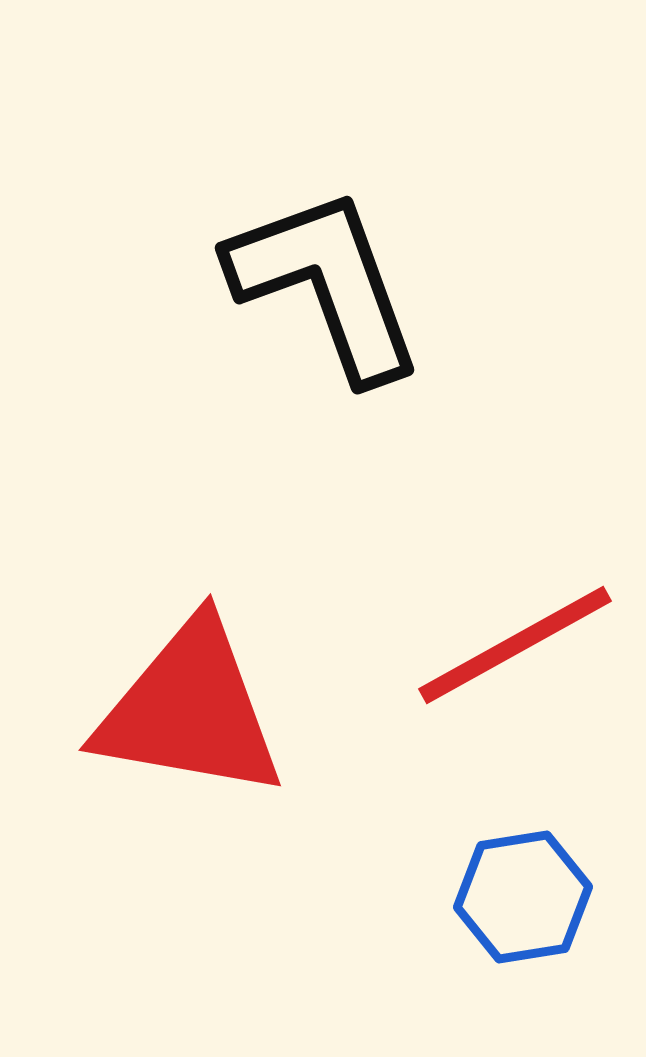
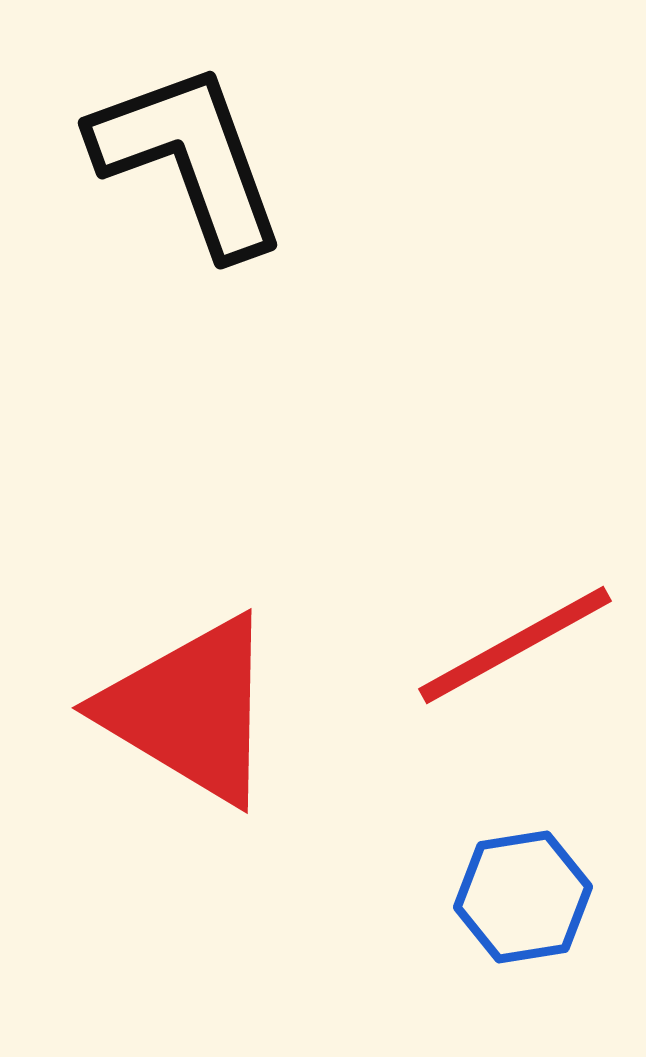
black L-shape: moved 137 px left, 125 px up
red triangle: rotated 21 degrees clockwise
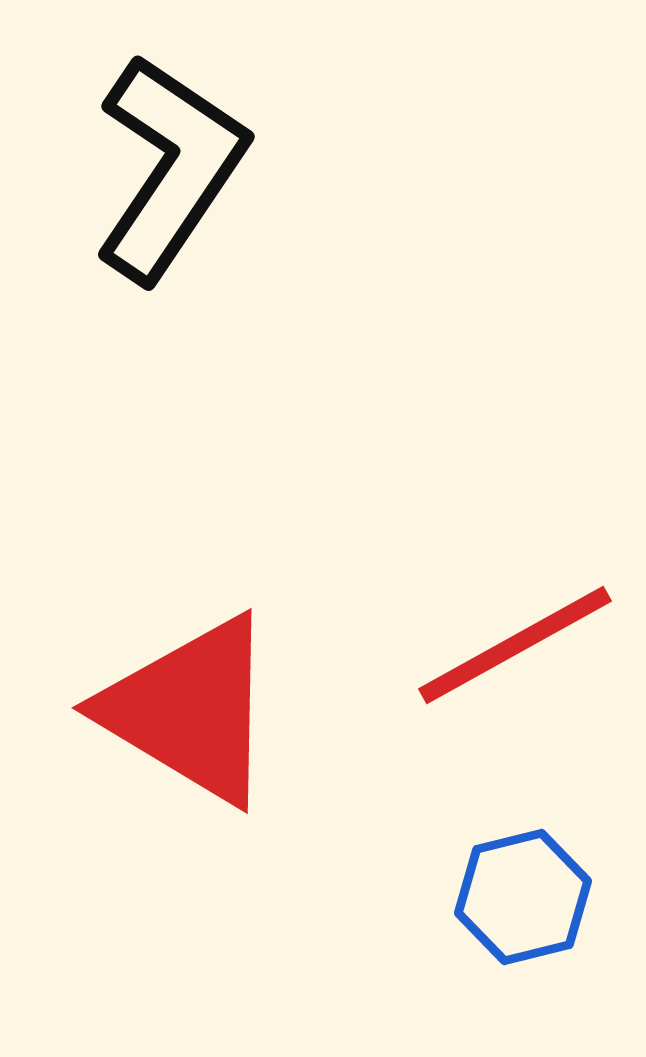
black L-shape: moved 19 px left, 9 px down; rotated 54 degrees clockwise
blue hexagon: rotated 5 degrees counterclockwise
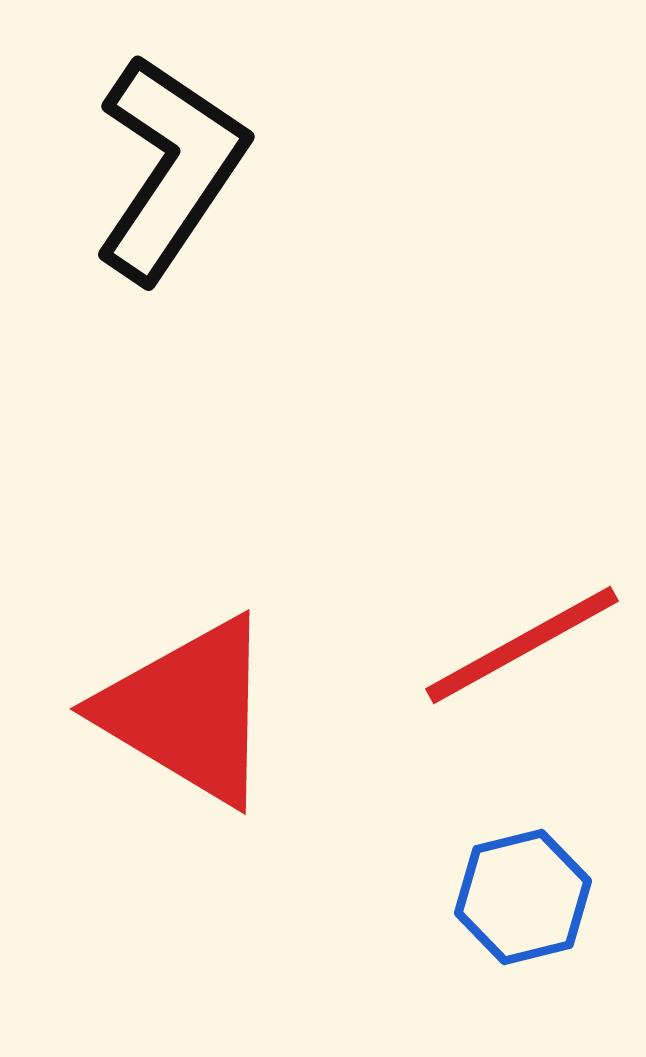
red line: moved 7 px right
red triangle: moved 2 px left, 1 px down
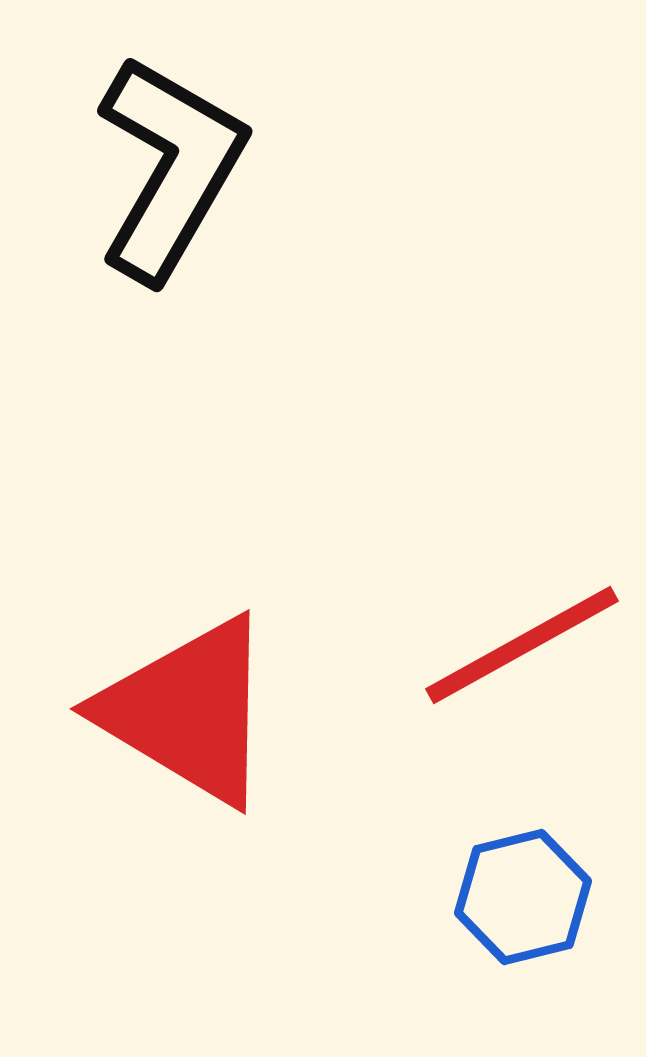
black L-shape: rotated 4 degrees counterclockwise
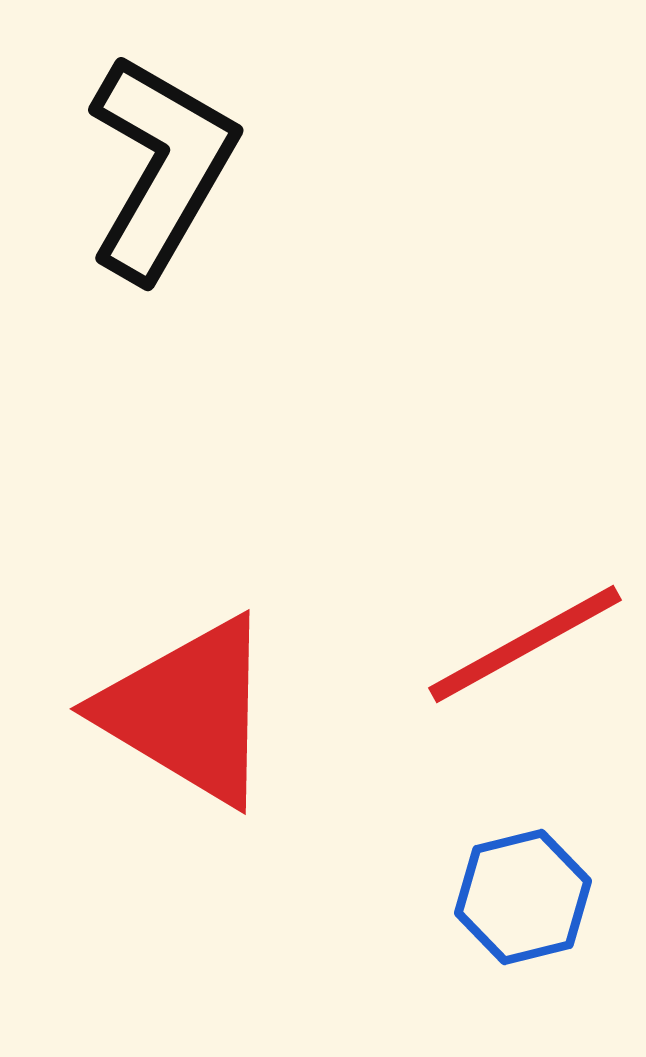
black L-shape: moved 9 px left, 1 px up
red line: moved 3 px right, 1 px up
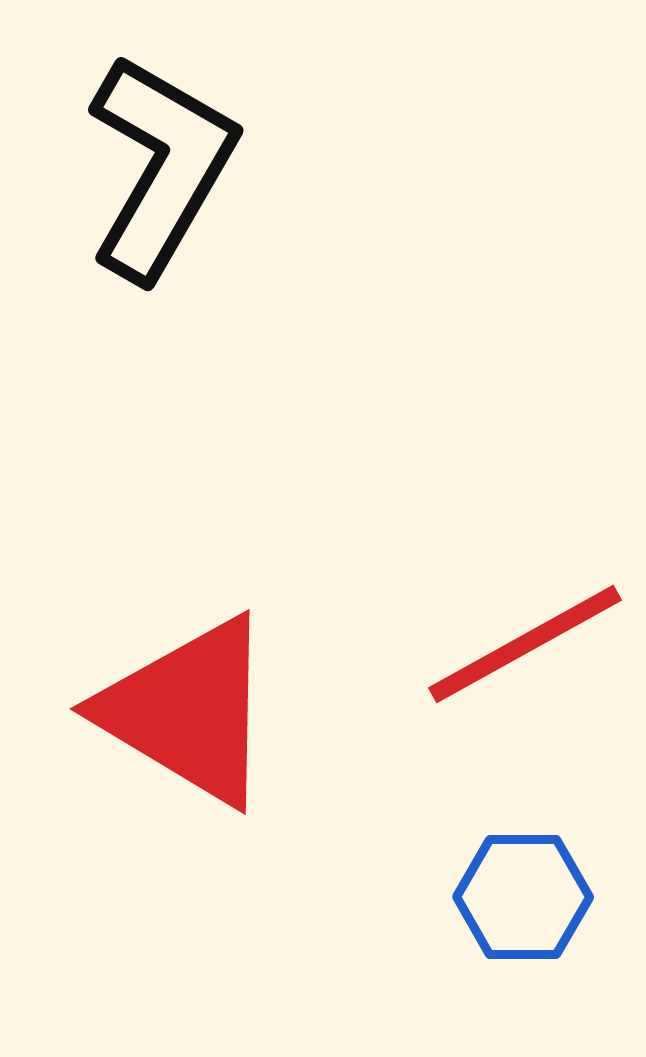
blue hexagon: rotated 14 degrees clockwise
